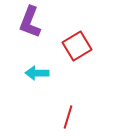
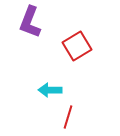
cyan arrow: moved 13 px right, 17 px down
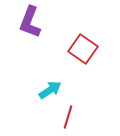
red square: moved 6 px right, 3 px down; rotated 24 degrees counterclockwise
cyan arrow: rotated 145 degrees clockwise
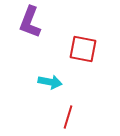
red square: rotated 24 degrees counterclockwise
cyan arrow: moved 8 px up; rotated 45 degrees clockwise
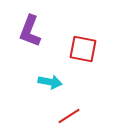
purple L-shape: moved 9 px down
red line: moved 1 px right, 1 px up; rotated 40 degrees clockwise
